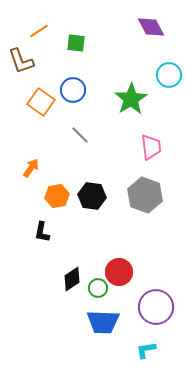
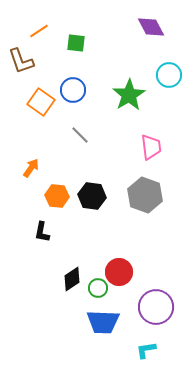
green star: moved 2 px left, 4 px up
orange hexagon: rotated 15 degrees clockwise
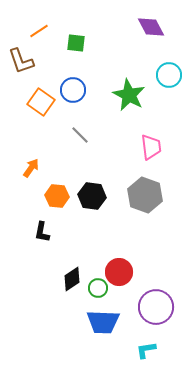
green star: rotated 12 degrees counterclockwise
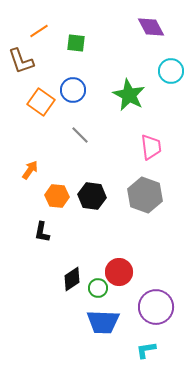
cyan circle: moved 2 px right, 4 px up
orange arrow: moved 1 px left, 2 px down
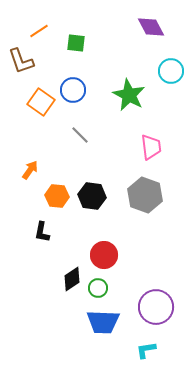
red circle: moved 15 px left, 17 px up
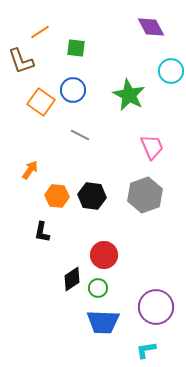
orange line: moved 1 px right, 1 px down
green square: moved 5 px down
gray line: rotated 18 degrees counterclockwise
pink trapezoid: moved 1 px right; rotated 16 degrees counterclockwise
gray hexagon: rotated 20 degrees clockwise
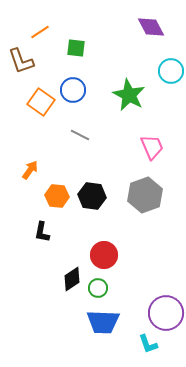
purple circle: moved 10 px right, 6 px down
cyan L-shape: moved 2 px right, 6 px up; rotated 100 degrees counterclockwise
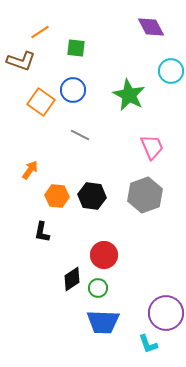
brown L-shape: rotated 52 degrees counterclockwise
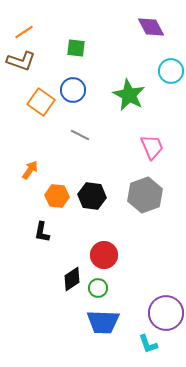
orange line: moved 16 px left
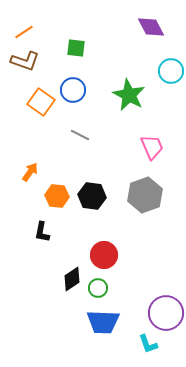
brown L-shape: moved 4 px right
orange arrow: moved 2 px down
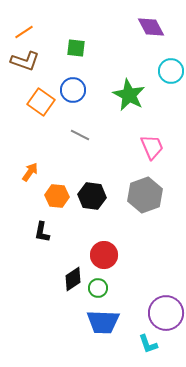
black diamond: moved 1 px right
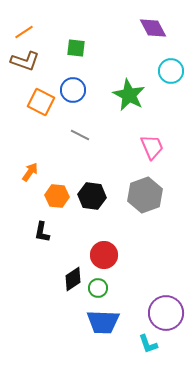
purple diamond: moved 2 px right, 1 px down
orange square: rotated 8 degrees counterclockwise
